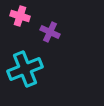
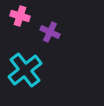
cyan cross: moved 1 px down; rotated 16 degrees counterclockwise
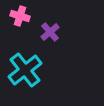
purple cross: rotated 24 degrees clockwise
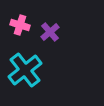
pink cross: moved 9 px down
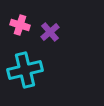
cyan cross: rotated 24 degrees clockwise
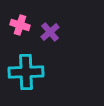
cyan cross: moved 1 px right, 2 px down; rotated 12 degrees clockwise
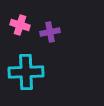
purple cross: rotated 30 degrees clockwise
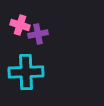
purple cross: moved 12 px left, 2 px down
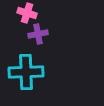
pink cross: moved 7 px right, 12 px up
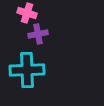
cyan cross: moved 1 px right, 2 px up
